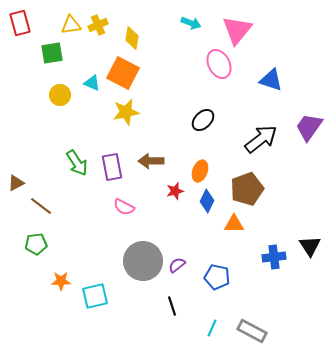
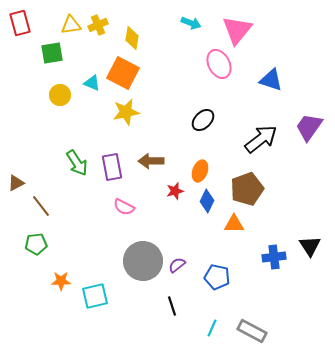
brown line: rotated 15 degrees clockwise
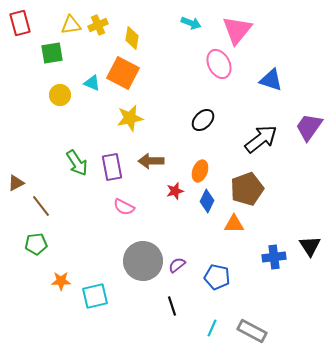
yellow star: moved 4 px right, 6 px down
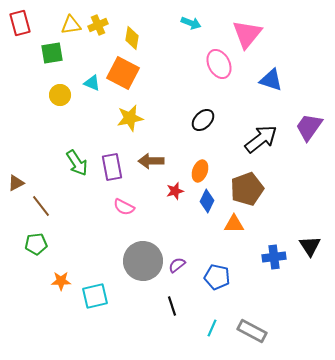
pink triangle: moved 10 px right, 4 px down
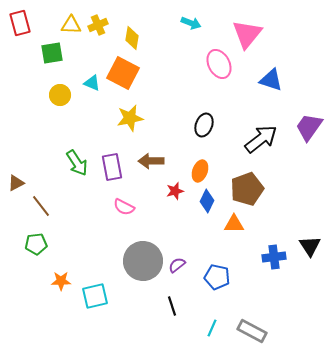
yellow triangle: rotated 10 degrees clockwise
black ellipse: moved 1 px right, 5 px down; rotated 25 degrees counterclockwise
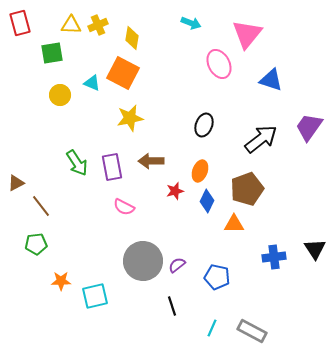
black triangle: moved 5 px right, 3 px down
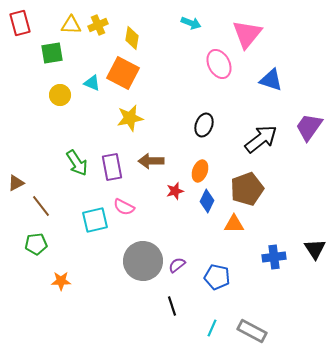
cyan square: moved 76 px up
